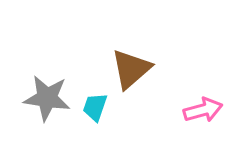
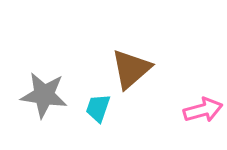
gray star: moved 3 px left, 3 px up
cyan trapezoid: moved 3 px right, 1 px down
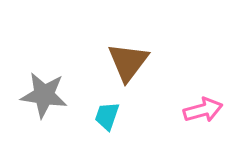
brown triangle: moved 3 px left, 7 px up; rotated 12 degrees counterclockwise
cyan trapezoid: moved 9 px right, 8 px down
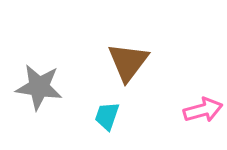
gray star: moved 5 px left, 8 px up
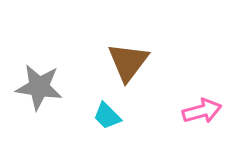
pink arrow: moved 1 px left, 1 px down
cyan trapezoid: rotated 64 degrees counterclockwise
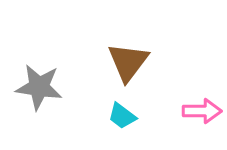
pink arrow: rotated 15 degrees clockwise
cyan trapezoid: moved 15 px right; rotated 8 degrees counterclockwise
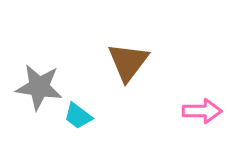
cyan trapezoid: moved 44 px left
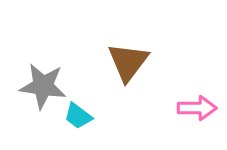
gray star: moved 4 px right, 1 px up
pink arrow: moved 5 px left, 3 px up
